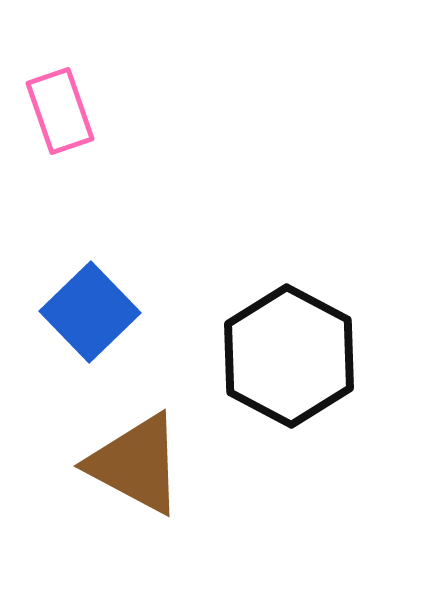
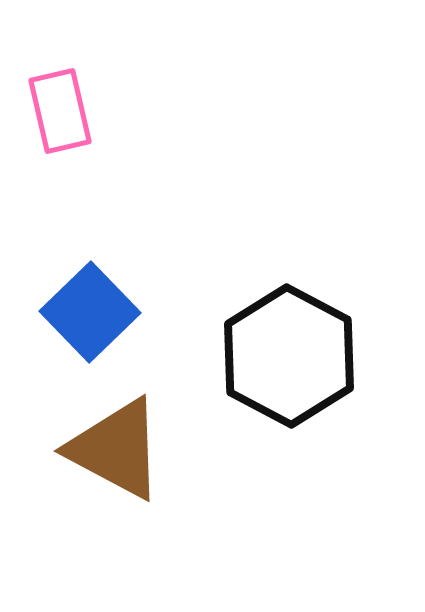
pink rectangle: rotated 6 degrees clockwise
brown triangle: moved 20 px left, 15 px up
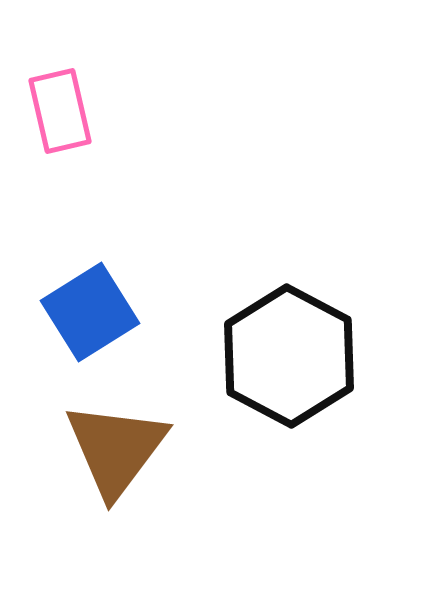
blue square: rotated 12 degrees clockwise
brown triangle: rotated 39 degrees clockwise
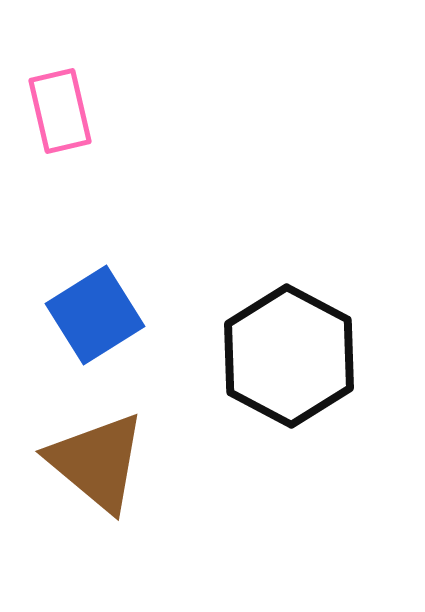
blue square: moved 5 px right, 3 px down
brown triangle: moved 19 px left, 13 px down; rotated 27 degrees counterclockwise
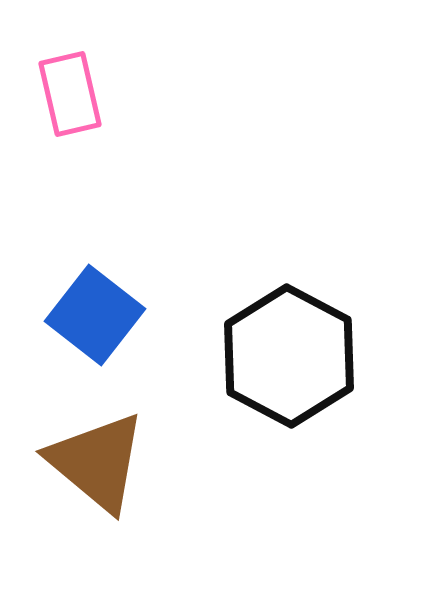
pink rectangle: moved 10 px right, 17 px up
blue square: rotated 20 degrees counterclockwise
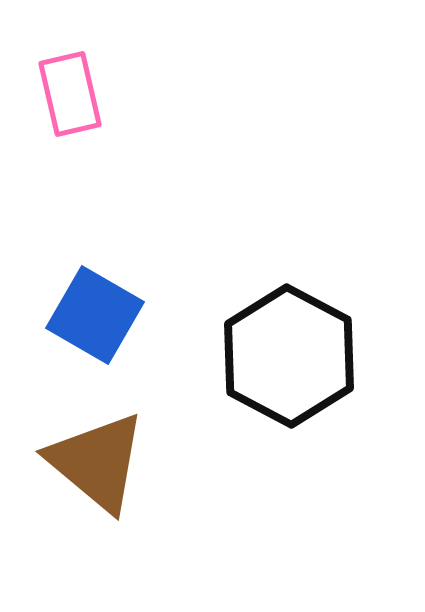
blue square: rotated 8 degrees counterclockwise
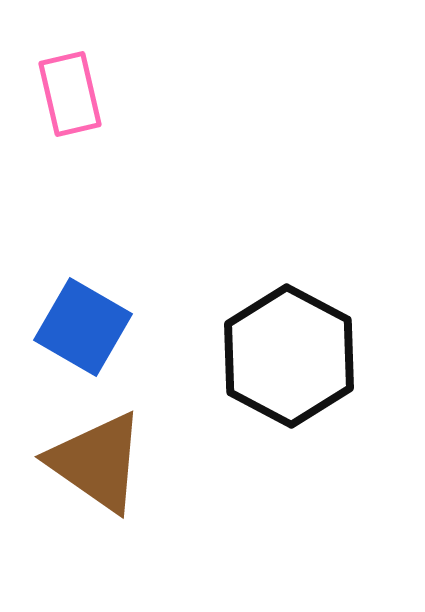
blue square: moved 12 px left, 12 px down
brown triangle: rotated 5 degrees counterclockwise
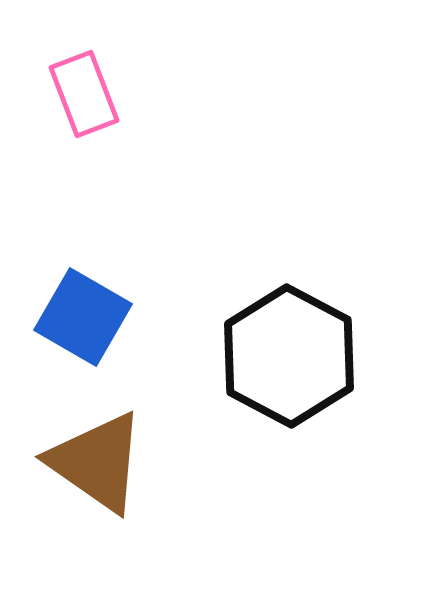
pink rectangle: moved 14 px right; rotated 8 degrees counterclockwise
blue square: moved 10 px up
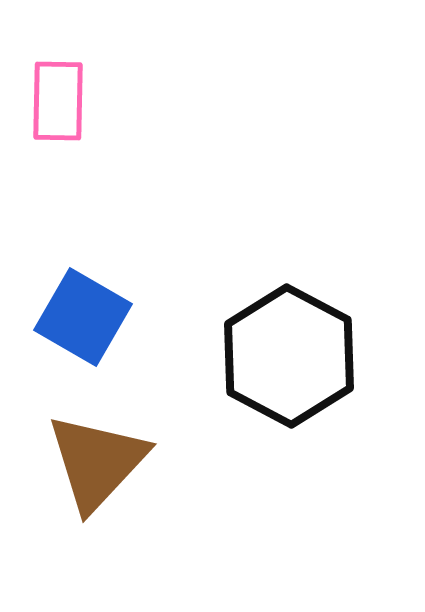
pink rectangle: moved 26 px left, 7 px down; rotated 22 degrees clockwise
brown triangle: rotated 38 degrees clockwise
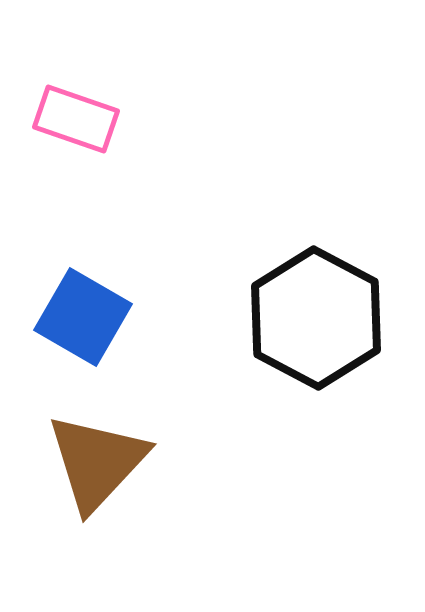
pink rectangle: moved 18 px right, 18 px down; rotated 72 degrees counterclockwise
black hexagon: moved 27 px right, 38 px up
